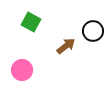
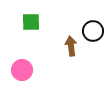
green square: rotated 30 degrees counterclockwise
brown arrow: moved 5 px right; rotated 60 degrees counterclockwise
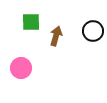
brown arrow: moved 15 px left, 10 px up; rotated 24 degrees clockwise
pink circle: moved 1 px left, 2 px up
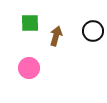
green square: moved 1 px left, 1 px down
pink circle: moved 8 px right
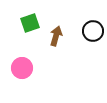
green square: rotated 18 degrees counterclockwise
pink circle: moved 7 px left
